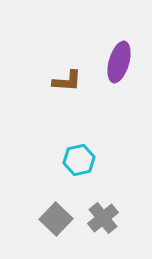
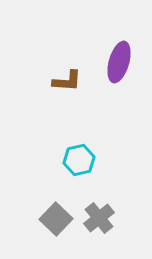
gray cross: moved 4 px left
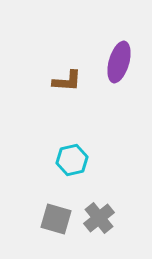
cyan hexagon: moved 7 px left
gray square: rotated 28 degrees counterclockwise
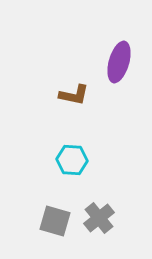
brown L-shape: moved 7 px right, 14 px down; rotated 8 degrees clockwise
cyan hexagon: rotated 16 degrees clockwise
gray square: moved 1 px left, 2 px down
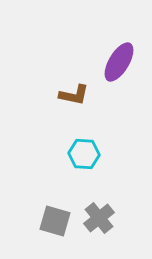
purple ellipse: rotated 15 degrees clockwise
cyan hexagon: moved 12 px right, 6 px up
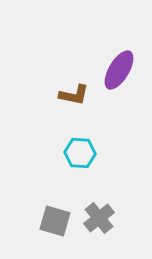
purple ellipse: moved 8 px down
cyan hexagon: moved 4 px left, 1 px up
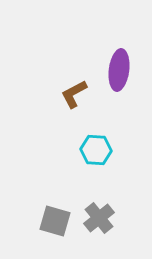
purple ellipse: rotated 24 degrees counterclockwise
brown L-shape: moved 1 px up; rotated 140 degrees clockwise
cyan hexagon: moved 16 px right, 3 px up
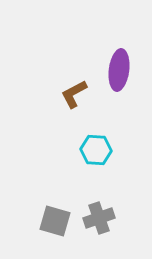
gray cross: rotated 20 degrees clockwise
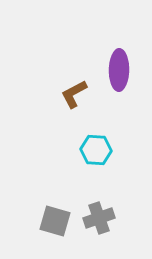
purple ellipse: rotated 6 degrees counterclockwise
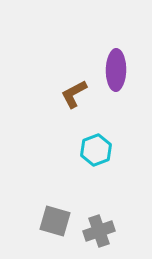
purple ellipse: moved 3 px left
cyan hexagon: rotated 24 degrees counterclockwise
gray cross: moved 13 px down
